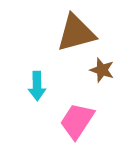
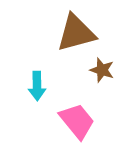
pink trapezoid: rotated 108 degrees clockwise
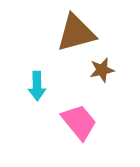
brown star: rotated 30 degrees counterclockwise
pink trapezoid: moved 2 px right, 1 px down
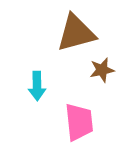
pink trapezoid: rotated 33 degrees clockwise
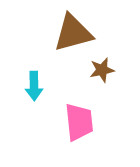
brown triangle: moved 3 px left
cyan arrow: moved 3 px left
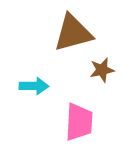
cyan arrow: rotated 88 degrees counterclockwise
pink trapezoid: rotated 9 degrees clockwise
